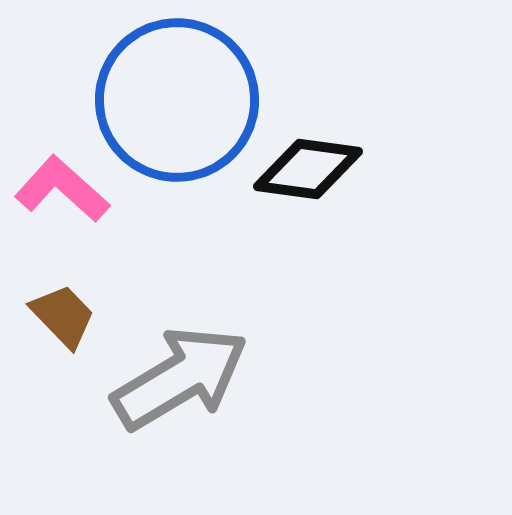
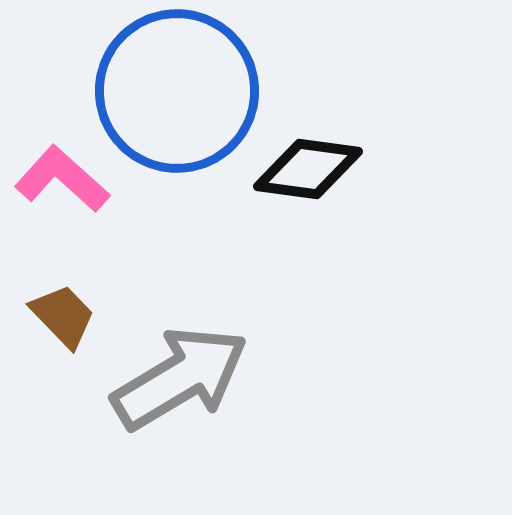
blue circle: moved 9 px up
pink L-shape: moved 10 px up
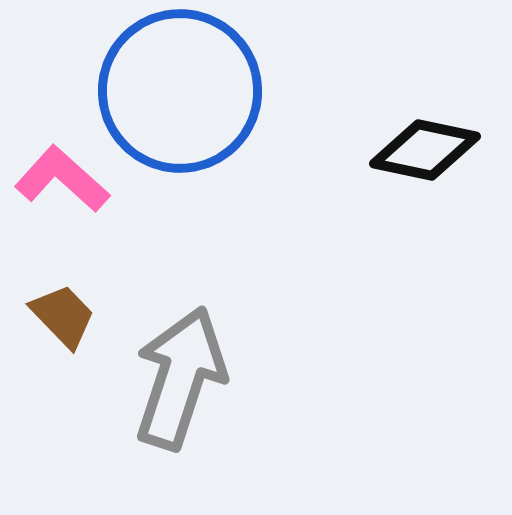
blue circle: moved 3 px right
black diamond: moved 117 px right, 19 px up; rotated 4 degrees clockwise
gray arrow: rotated 41 degrees counterclockwise
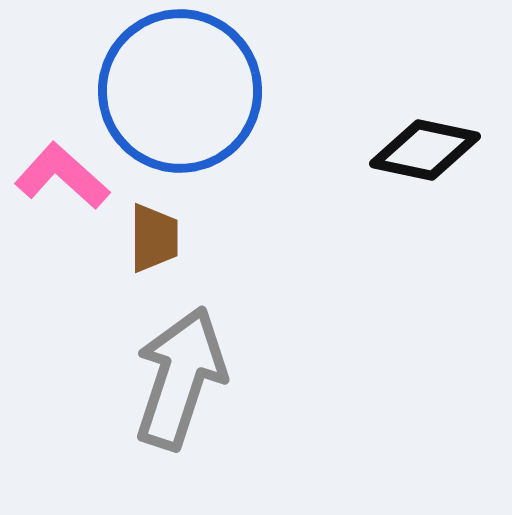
pink L-shape: moved 3 px up
brown trapezoid: moved 91 px right, 78 px up; rotated 44 degrees clockwise
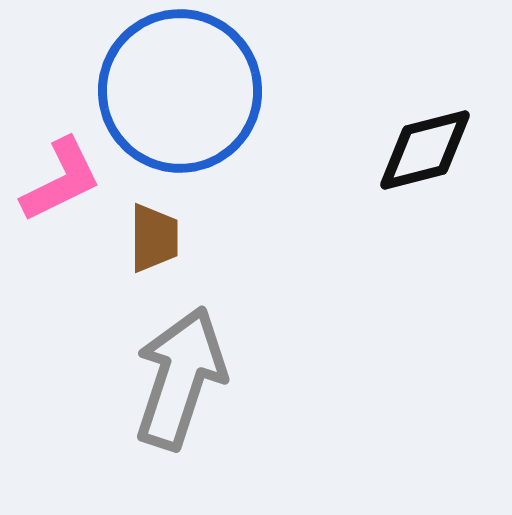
black diamond: rotated 26 degrees counterclockwise
pink L-shape: moved 1 px left, 4 px down; rotated 112 degrees clockwise
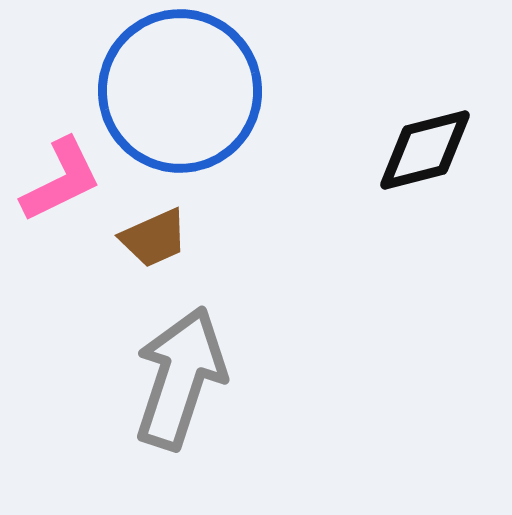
brown trapezoid: rotated 66 degrees clockwise
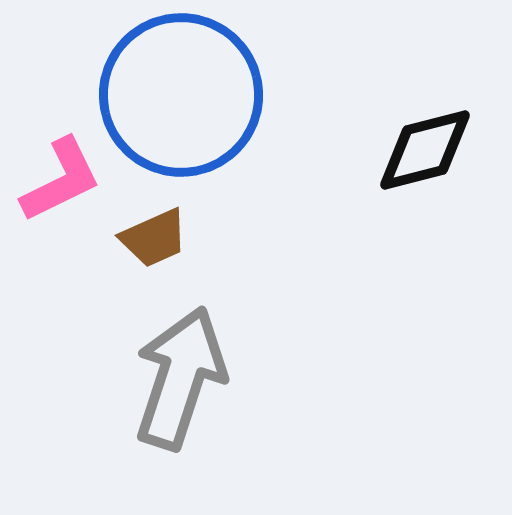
blue circle: moved 1 px right, 4 px down
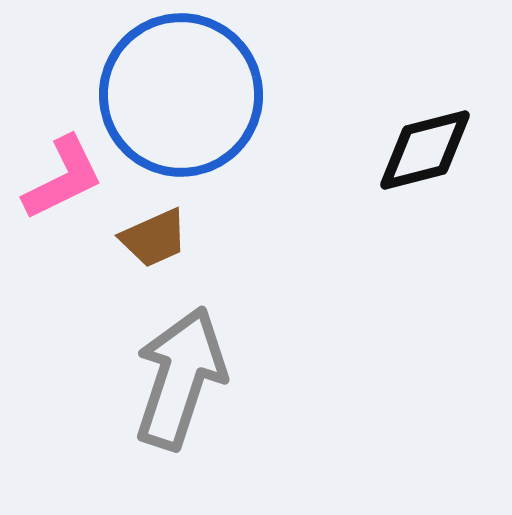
pink L-shape: moved 2 px right, 2 px up
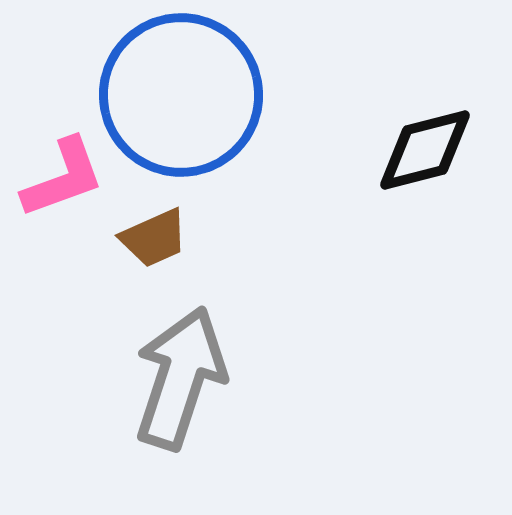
pink L-shape: rotated 6 degrees clockwise
